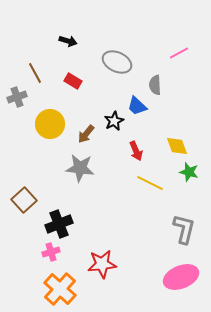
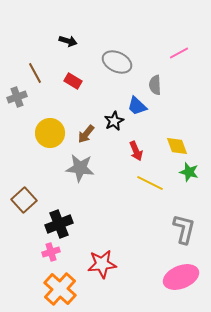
yellow circle: moved 9 px down
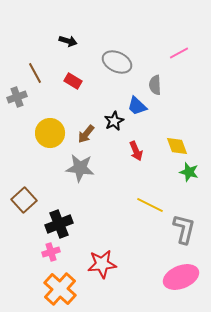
yellow line: moved 22 px down
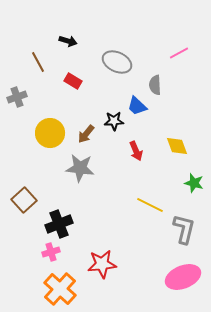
brown line: moved 3 px right, 11 px up
black star: rotated 24 degrees clockwise
green star: moved 5 px right, 11 px down
pink ellipse: moved 2 px right
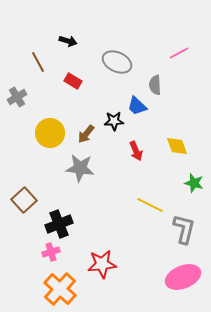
gray cross: rotated 12 degrees counterclockwise
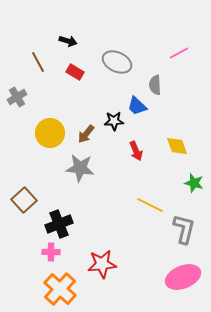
red rectangle: moved 2 px right, 9 px up
pink cross: rotated 18 degrees clockwise
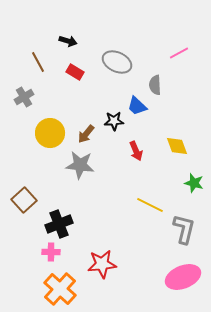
gray cross: moved 7 px right
gray star: moved 3 px up
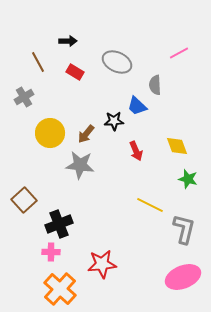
black arrow: rotated 18 degrees counterclockwise
green star: moved 6 px left, 4 px up
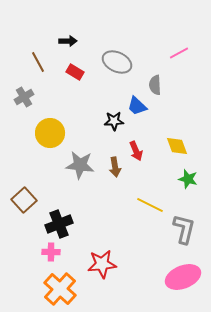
brown arrow: moved 29 px right, 33 px down; rotated 48 degrees counterclockwise
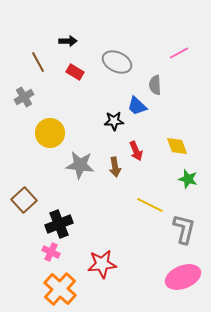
pink cross: rotated 24 degrees clockwise
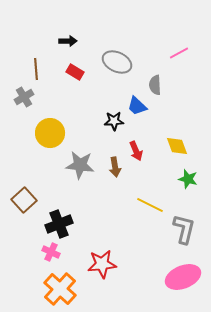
brown line: moved 2 px left, 7 px down; rotated 25 degrees clockwise
